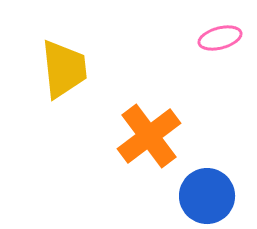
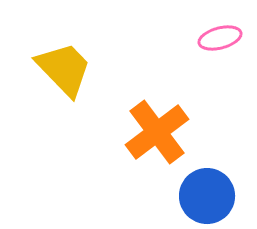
yellow trapezoid: rotated 38 degrees counterclockwise
orange cross: moved 8 px right, 4 px up
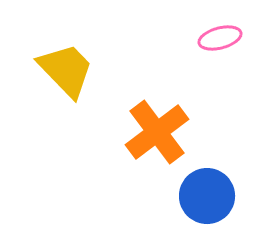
yellow trapezoid: moved 2 px right, 1 px down
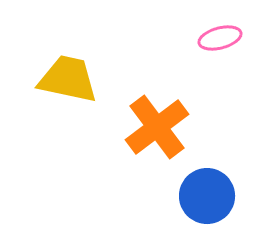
yellow trapezoid: moved 2 px right, 9 px down; rotated 34 degrees counterclockwise
orange cross: moved 5 px up
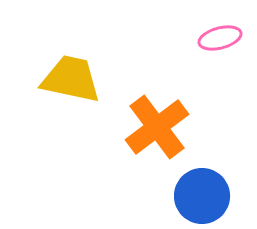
yellow trapezoid: moved 3 px right
blue circle: moved 5 px left
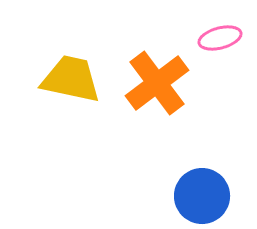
orange cross: moved 44 px up
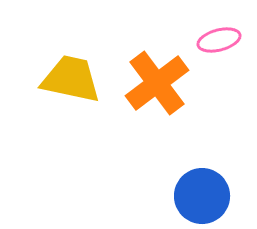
pink ellipse: moved 1 px left, 2 px down
